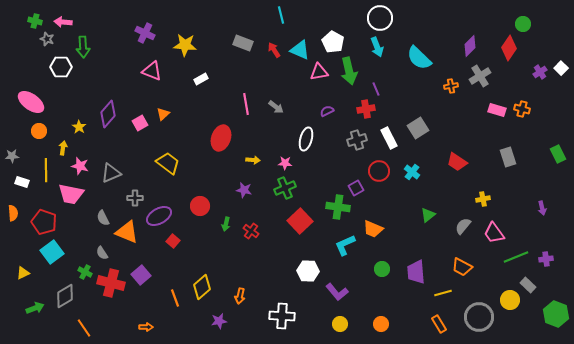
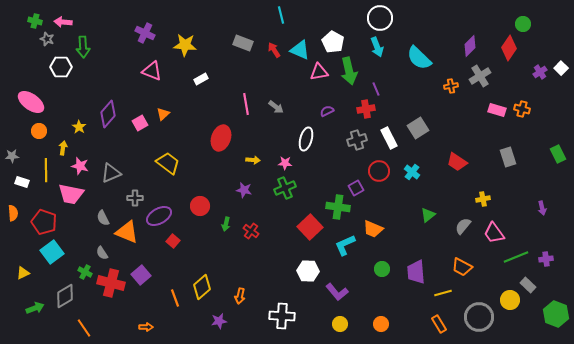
red square at (300, 221): moved 10 px right, 6 px down
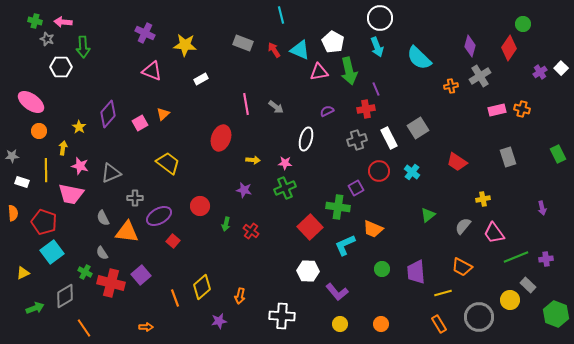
purple diamond at (470, 46): rotated 30 degrees counterclockwise
pink rectangle at (497, 110): rotated 30 degrees counterclockwise
orange triangle at (127, 232): rotated 15 degrees counterclockwise
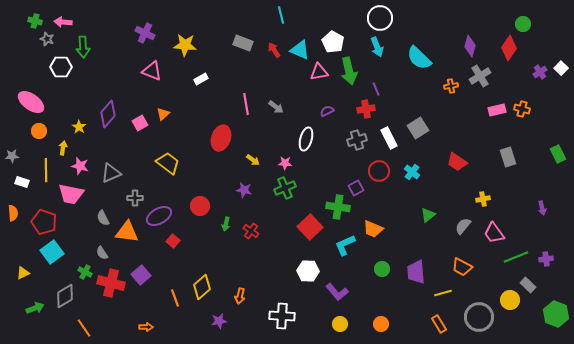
yellow arrow at (253, 160): rotated 32 degrees clockwise
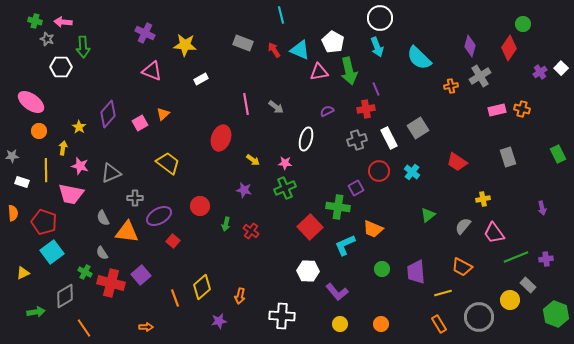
green arrow at (35, 308): moved 1 px right, 4 px down; rotated 12 degrees clockwise
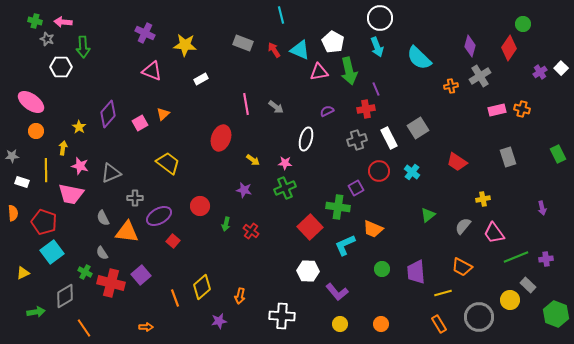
orange circle at (39, 131): moved 3 px left
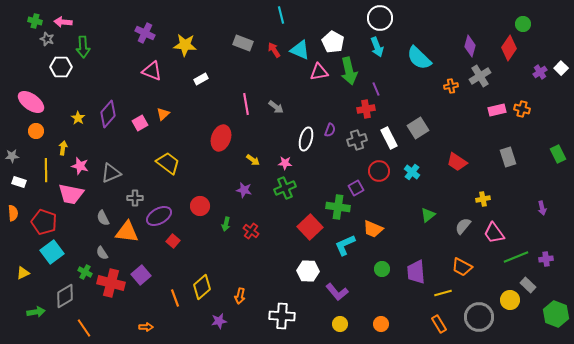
purple semicircle at (327, 111): moved 3 px right, 19 px down; rotated 136 degrees clockwise
yellow star at (79, 127): moved 1 px left, 9 px up
white rectangle at (22, 182): moved 3 px left
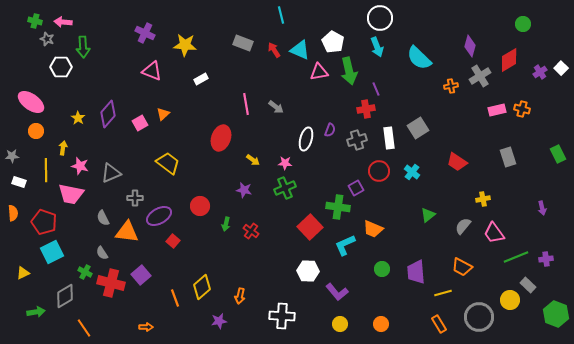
red diamond at (509, 48): moved 12 px down; rotated 25 degrees clockwise
white rectangle at (389, 138): rotated 20 degrees clockwise
cyan square at (52, 252): rotated 10 degrees clockwise
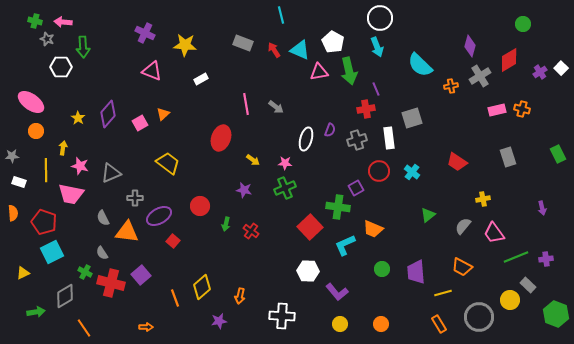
cyan semicircle at (419, 58): moved 1 px right, 7 px down
gray square at (418, 128): moved 6 px left, 10 px up; rotated 15 degrees clockwise
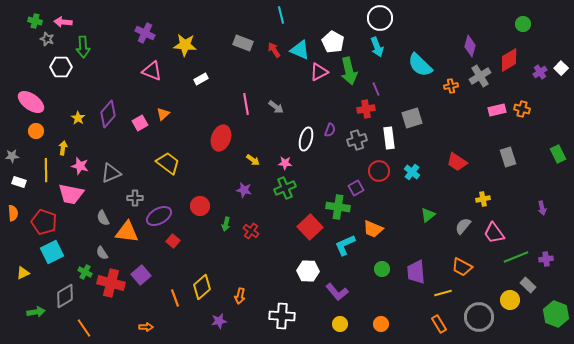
pink triangle at (319, 72): rotated 18 degrees counterclockwise
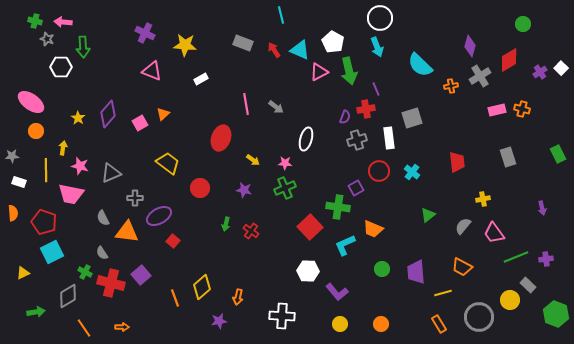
purple semicircle at (330, 130): moved 15 px right, 13 px up
red trapezoid at (457, 162): rotated 130 degrees counterclockwise
red circle at (200, 206): moved 18 px up
gray diamond at (65, 296): moved 3 px right
orange arrow at (240, 296): moved 2 px left, 1 px down
orange arrow at (146, 327): moved 24 px left
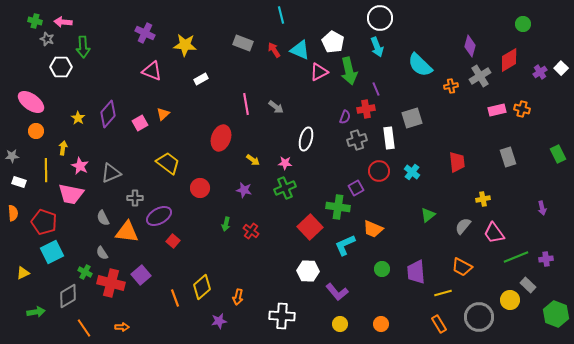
pink star at (80, 166): rotated 12 degrees clockwise
